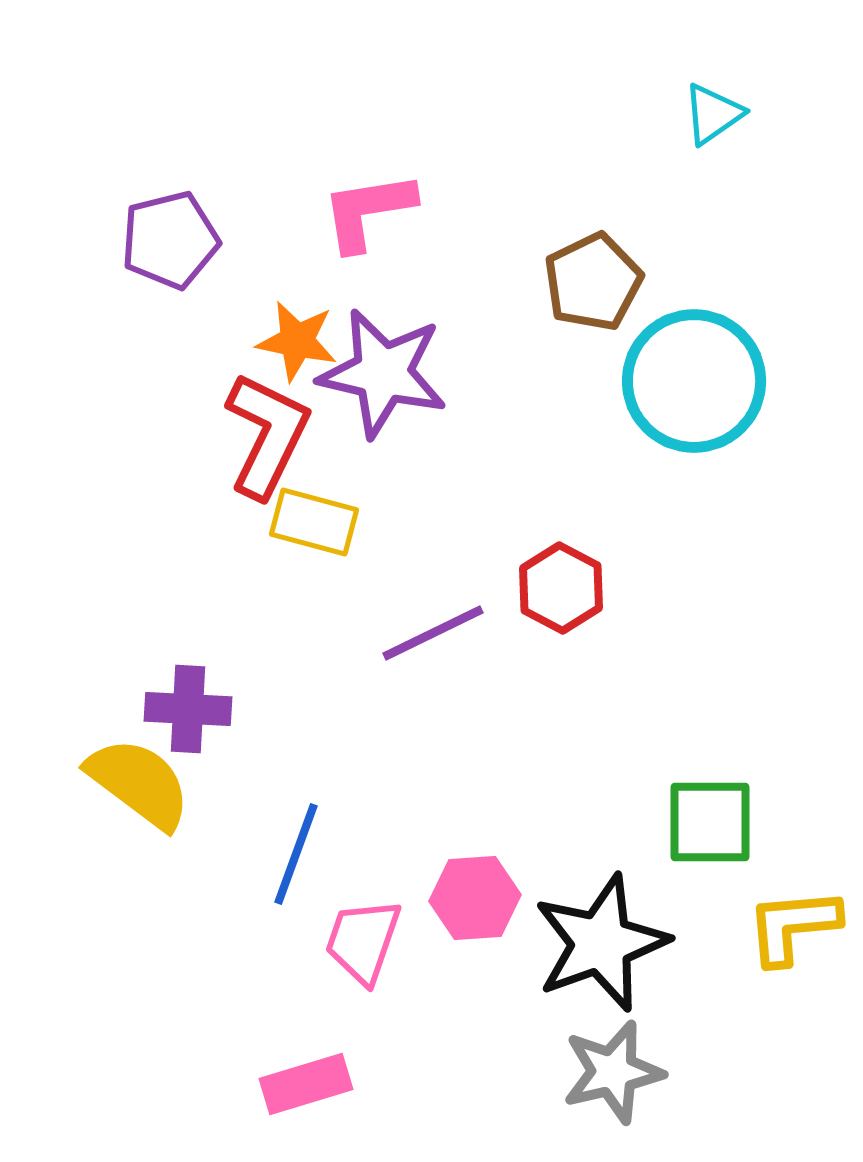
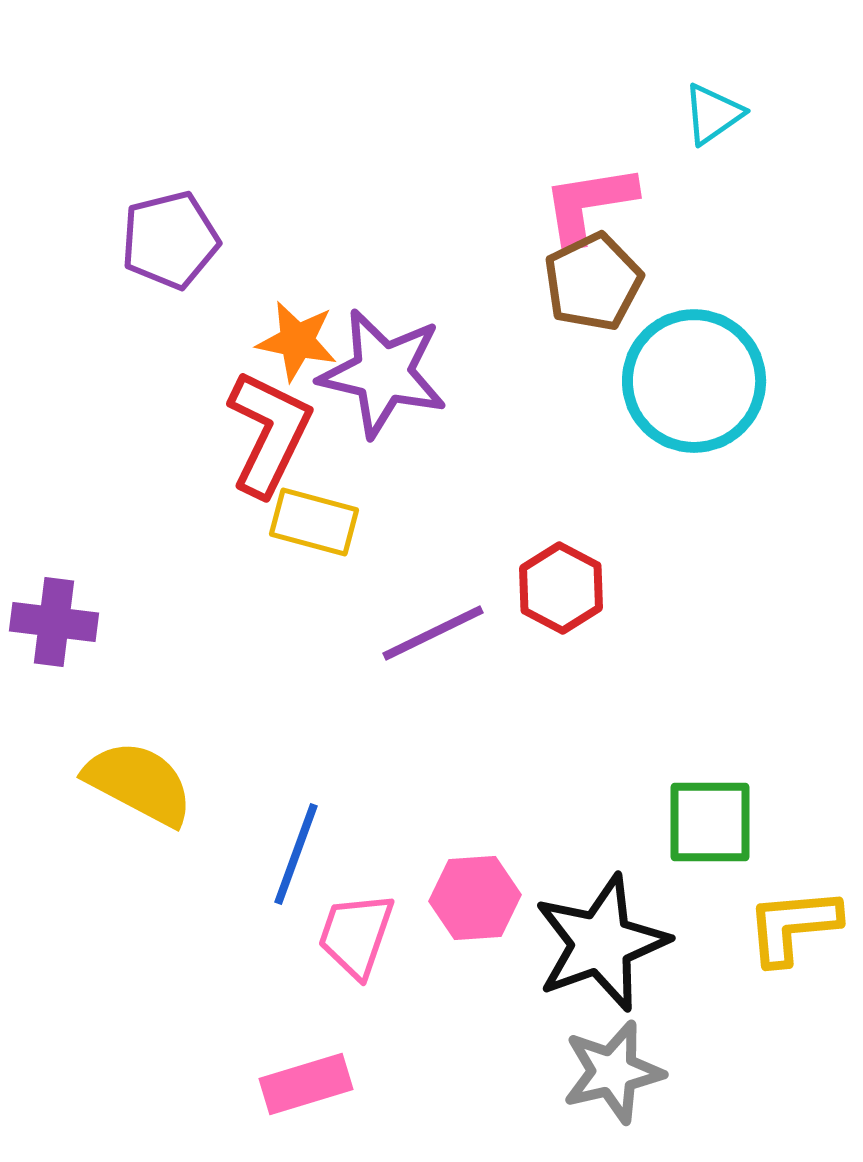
pink L-shape: moved 221 px right, 7 px up
red L-shape: moved 2 px right, 2 px up
purple cross: moved 134 px left, 87 px up; rotated 4 degrees clockwise
yellow semicircle: rotated 9 degrees counterclockwise
pink trapezoid: moved 7 px left, 6 px up
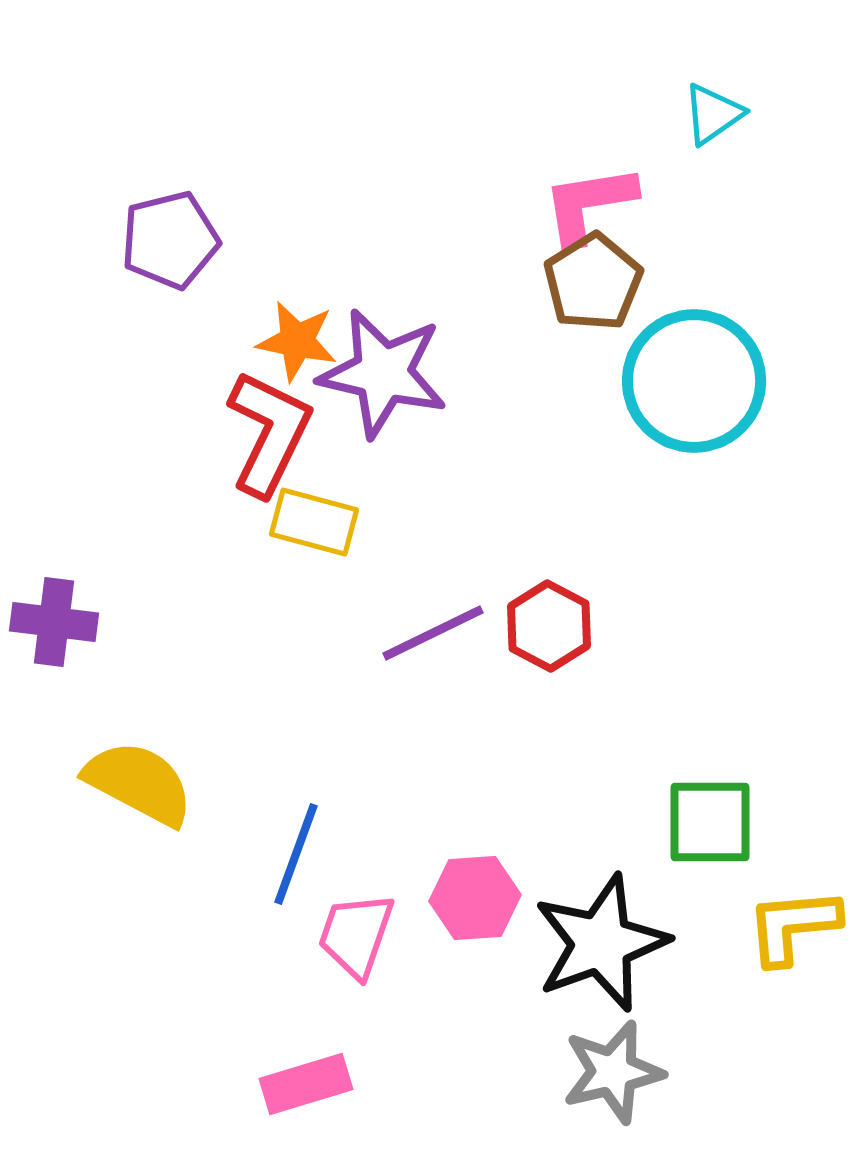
brown pentagon: rotated 6 degrees counterclockwise
red hexagon: moved 12 px left, 38 px down
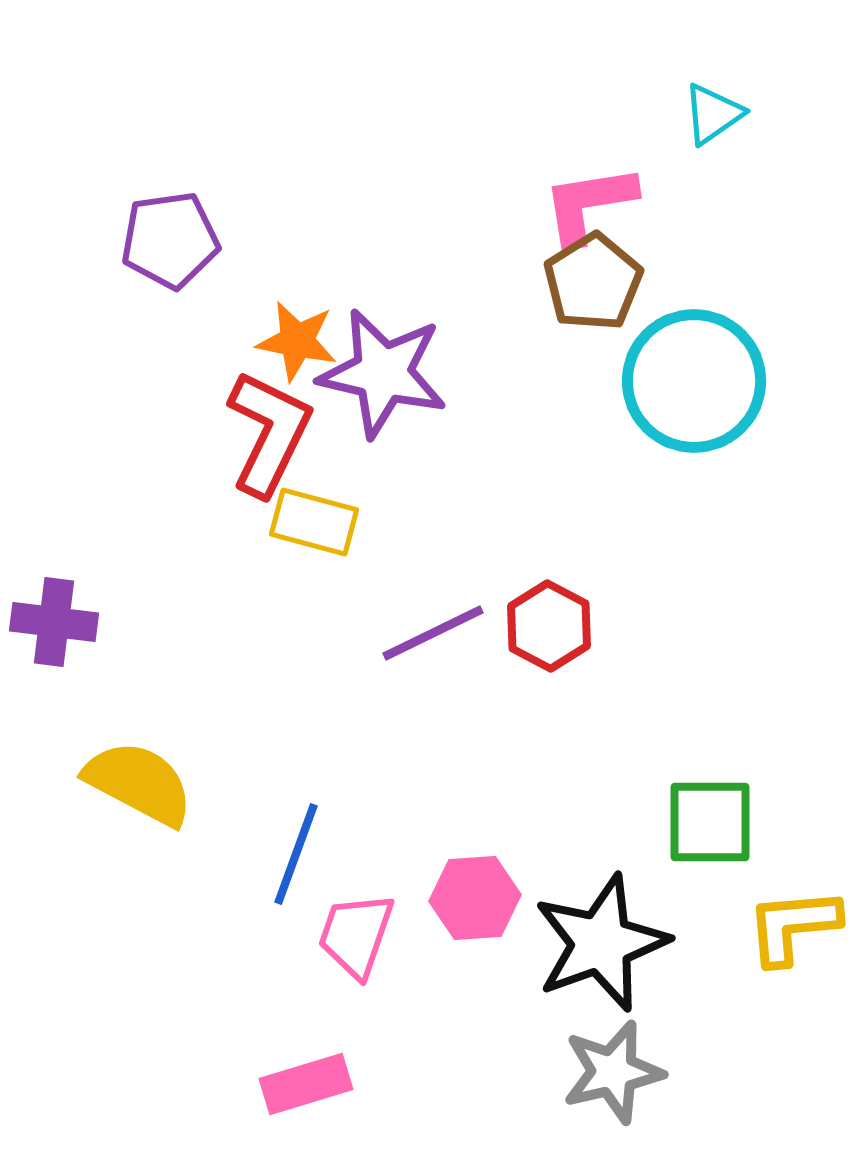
purple pentagon: rotated 6 degrees clockwise
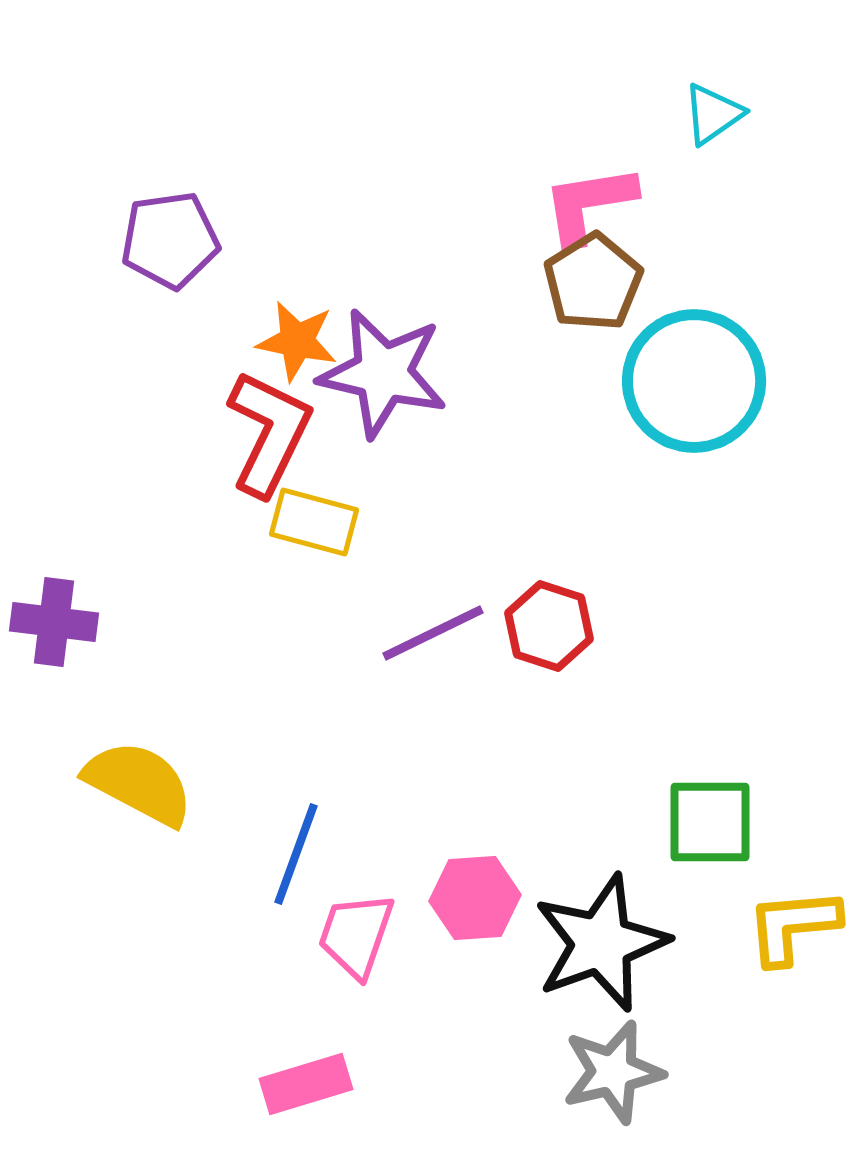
red hexagon: rotated 10 degrees counterclockwise
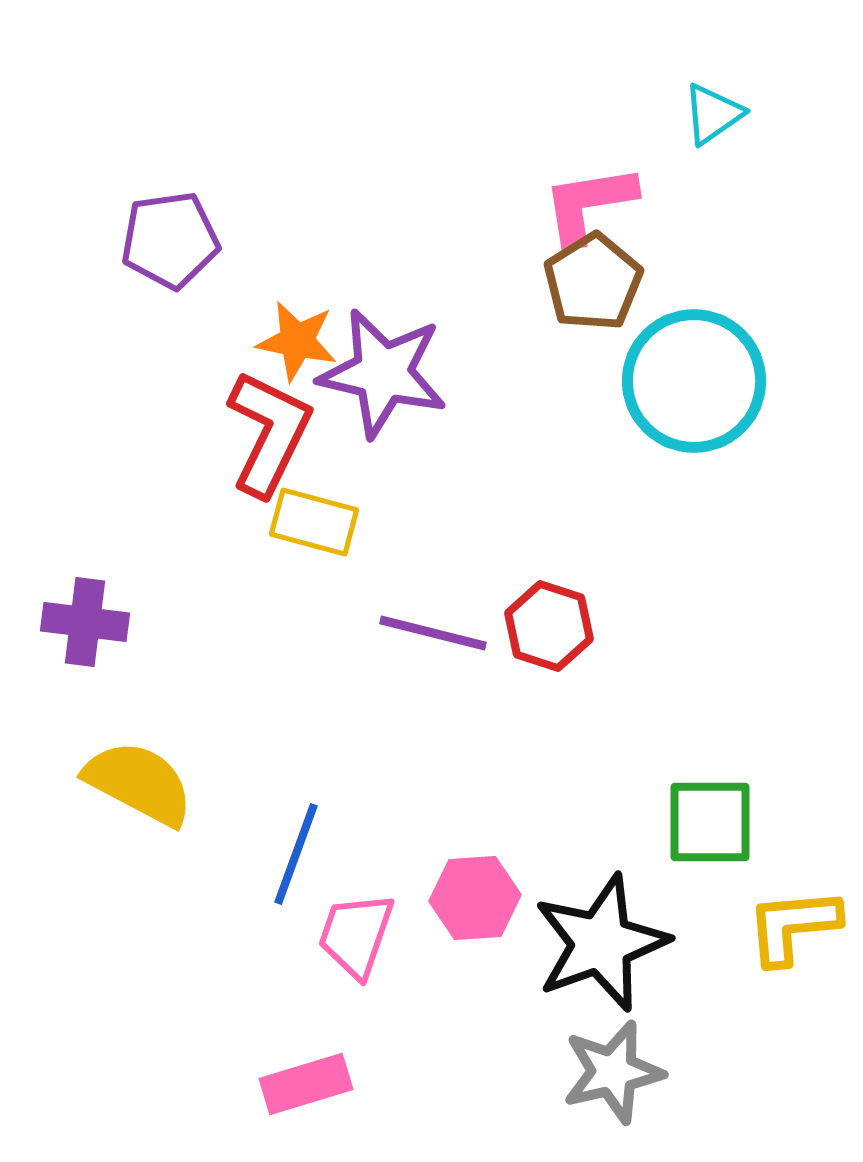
purple cross: moved 31 px right
purple line: rotated 40 degrees clockwise
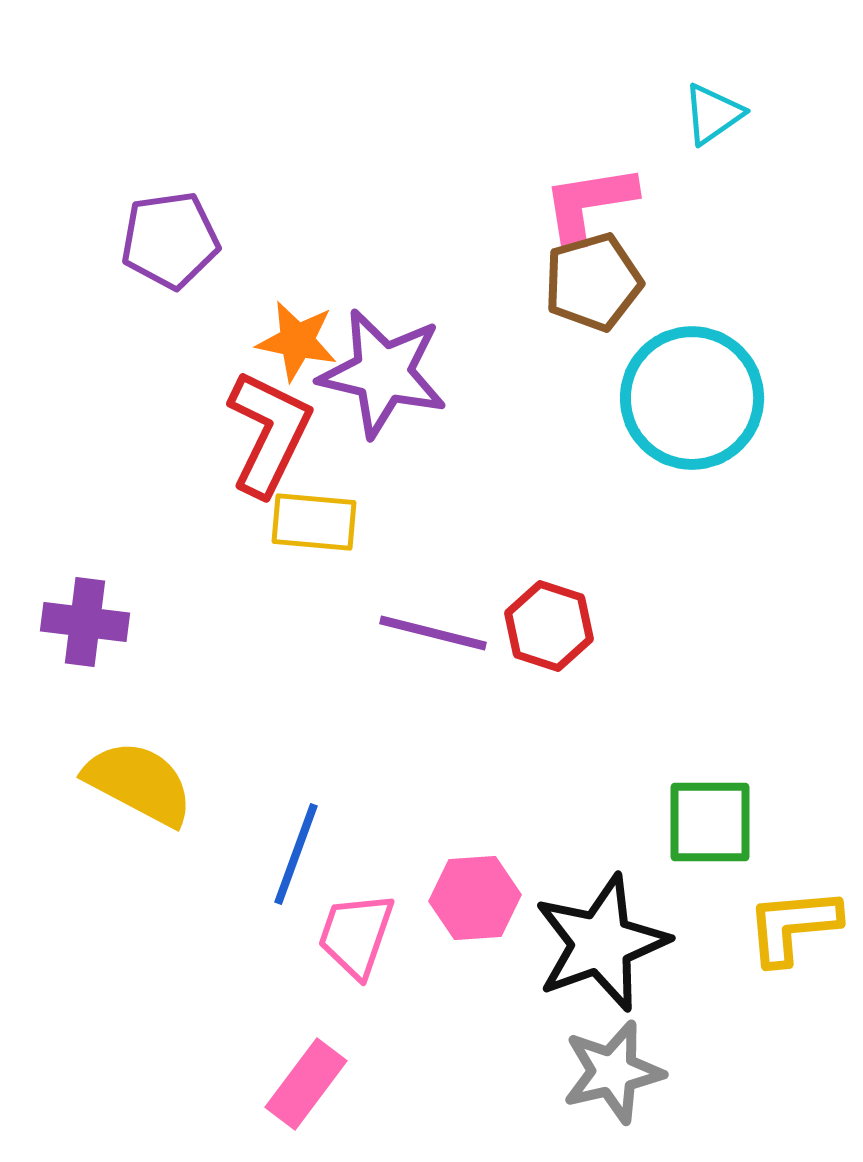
brown pentagon: rotated 16 degrees clockwise
cyan circle: moved 2 px left, 17 px down
yellow rectangle: rotated 10 degrees counterclockwise
pink rectangle: rotated 36 degrees counterclockwise
